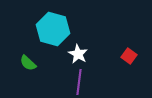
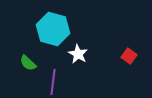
purple line: moved 26 px left
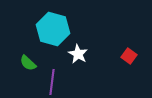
purple line: moved 1 px left
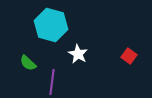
cyan hexagon: moved 2 px left, 4 px up
